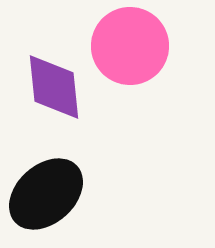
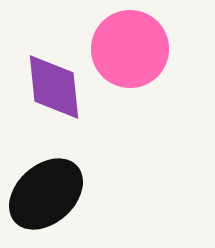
pink circle: moved 3 px down
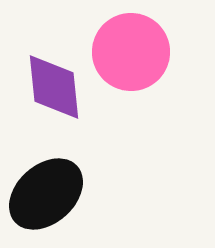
pink circle: moved 1 px right, 3 px down
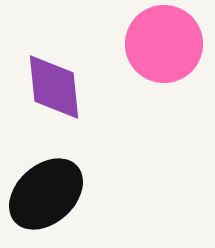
pink circle: moved 33 px right, 8 px up
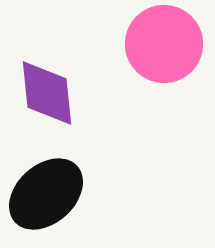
purple diamond: moved 7 px left, 6 px down
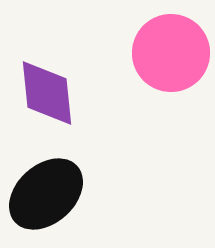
pink circle: moved 7 px right, 9 px down
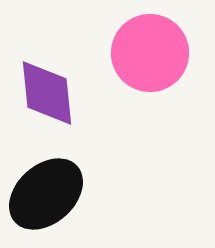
pink circle: moved 21 px left
